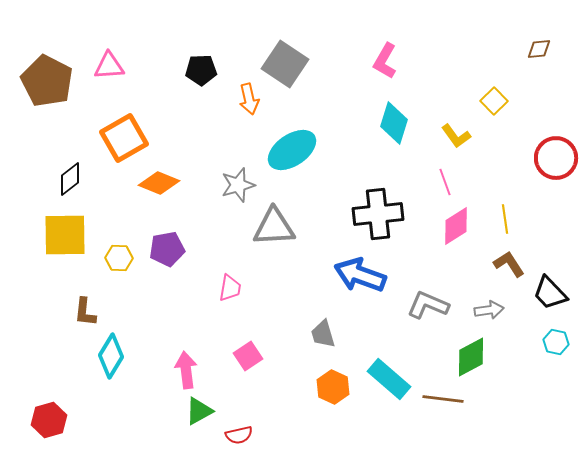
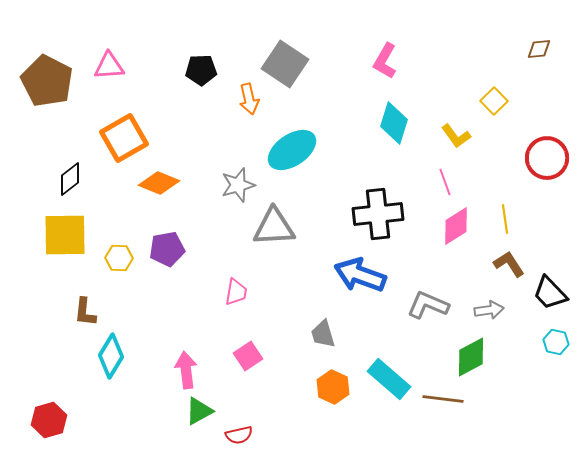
red circle at (556, 158): moved 9 px left
pink trapezoid at (230, 288): moved 6 px right, 4 px down
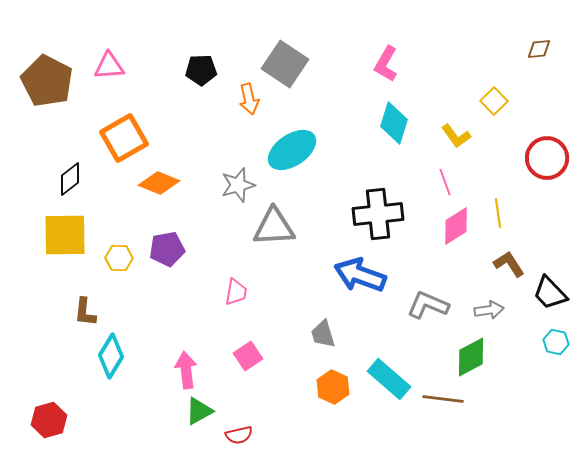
pink L-shape at (385, 61): moved 1 px right, 3 px down
yellow line at (505, 219): moved 7 px left, 6 px up
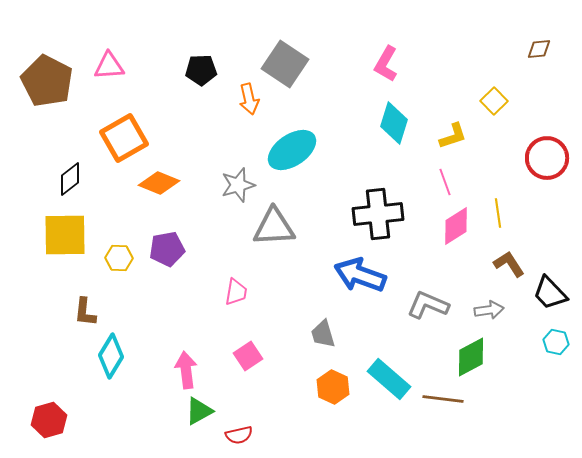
yellow L-shape at (456, 136): moved 3 px left; rotated 72 degrees counterclockwise
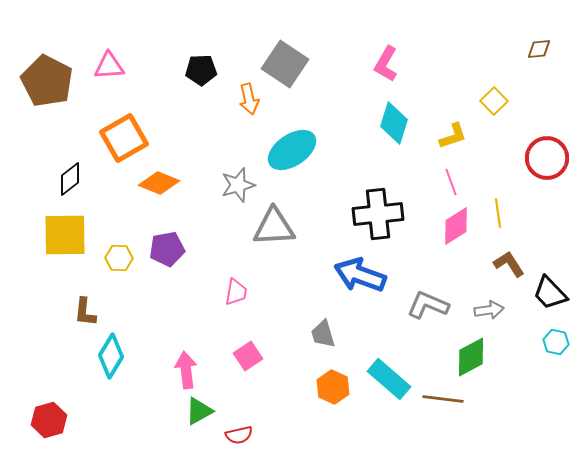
pink line at (445, 182): moved 6 px right
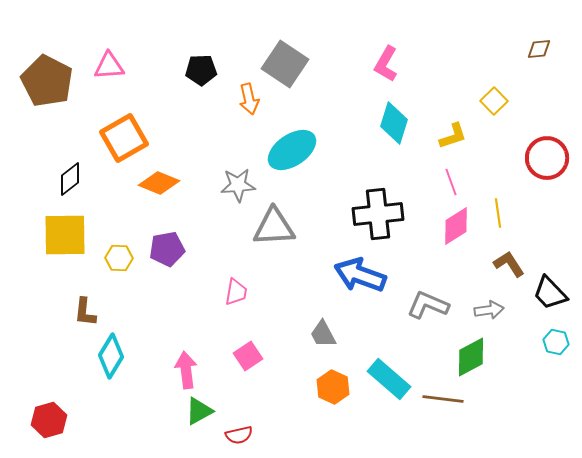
gray star at (238, 185): rotated 12 degrees clockwise
gray trapezoid at (323, 334): rotated 12 degrees counterclockwise
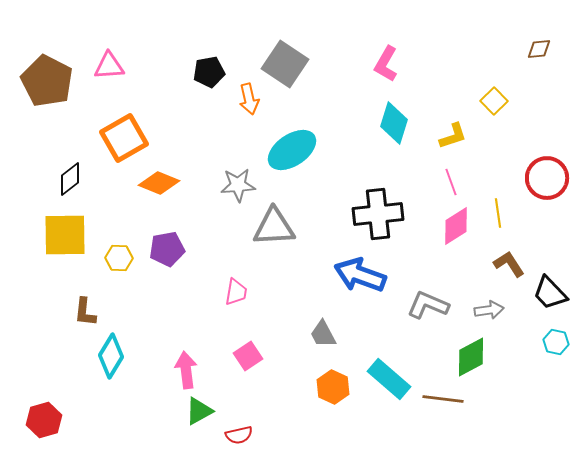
black pentagon at (201, 70): moved 8 px right, 2 px down; rotated 8 degrees counterclockwise
red circle at (547, 158): moved 20 px down
red hexagon at (49, 420): moved 5 px left
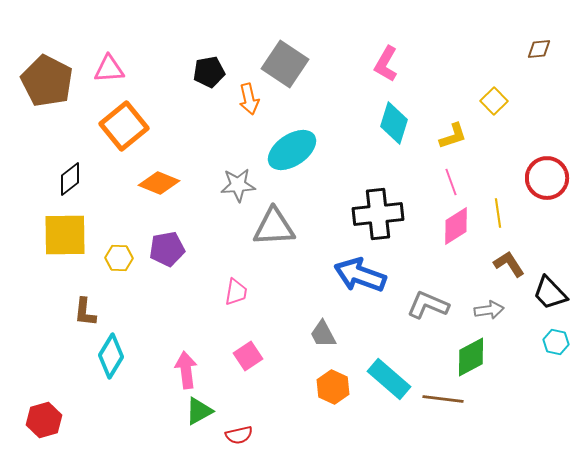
pink triangle at (109, 66): moved 3 px down
orange square at (124, 138): moved 12 px up; rotated 9 degrees counterclockwise
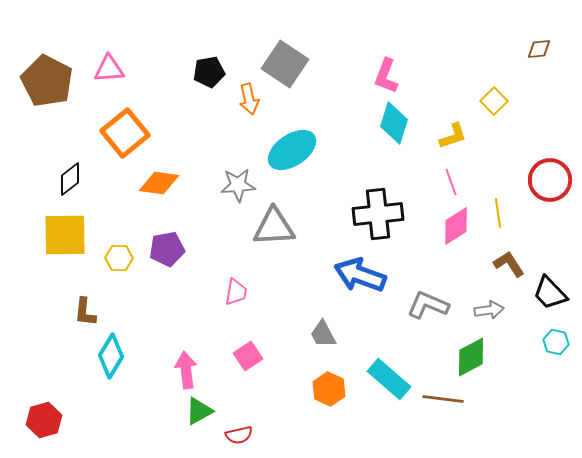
pink L-shape at (386, 64): moved 12 px down; rotated 9 degrees counterclockwise
orange square at (124, 126): moved 1 px right, 7 px down
red circle at (547, 178): moved 3 px right, 2 px down
orange diamond at (159, 183): rotated 15 degrees counterclockwise
orange hexagon at (333, 387): moved 4 px left, 2 px down
